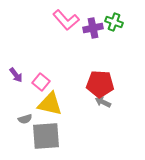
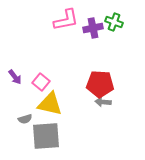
pink L-shape: rotated 60 degrees counterclockwise
purple arrow: moved 1 px left, 2 px down
gray arrow: rotated 21 degrees counterclockwise
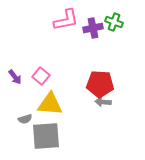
pink square: moved 6 px up
yellow triangle: rotated 8 degrees counterclockwise
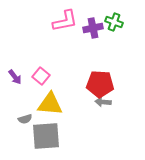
pink L-shape: moved 1 px left, 1 px down
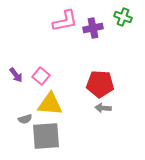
green cross: moved 9 px right, 5 px up
purple arrow: moved 1 px right, 2 px up
gray arrow: moved 6 px down
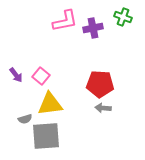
yellow triangle: rotated 12 degrees counterclockwise
